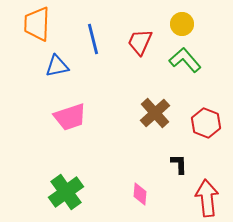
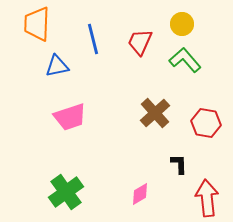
red hexagon: rotated 12 degrees counterclockwise
pink diamond: rotated 55 degrees clockwise
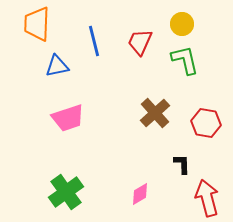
blue line: moved 1 px right, 2 px down
green L-shape: rotated 28 degrees clockwise
pink trapezoid: moved 2 px left, 1 px down
black L-shape: moved 3 px right
red arrow: rotated 9 degrees counterclockwise
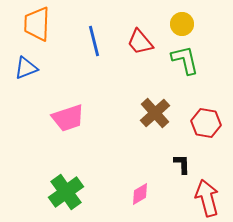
red trapezoid: rotated 64 degrees counterclockwise
blue triangle: moved 31 px left, 2 px down; rotated 10 degrees counterclockwise
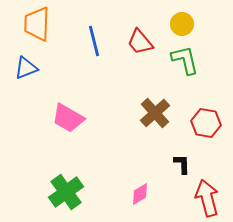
pink trapezoid: rotated 48 degrees clockwise
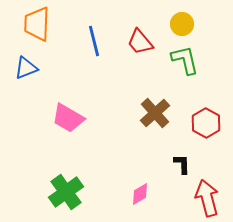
red hexagon: rotated 20 degrees clockwise
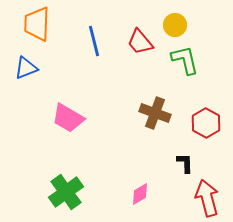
yellow circle: moved 7 px left, 1 px down
brown cross: rotated 28 degrees counterclockwise
black L-shape: moved 3 px right, 1 px up
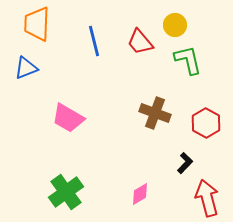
green L-shape: moved 3 px right
black L-shape: rotated 45 degrees clockwise
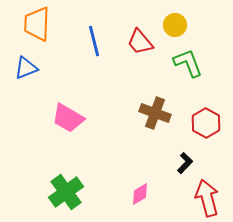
green L-shape: moved 3 px down; rotated 8 degrees counterclockwise
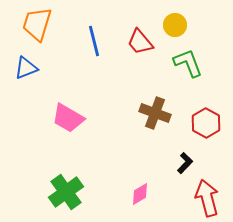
orange trapezoid: rotated 15 degrees clockwise
